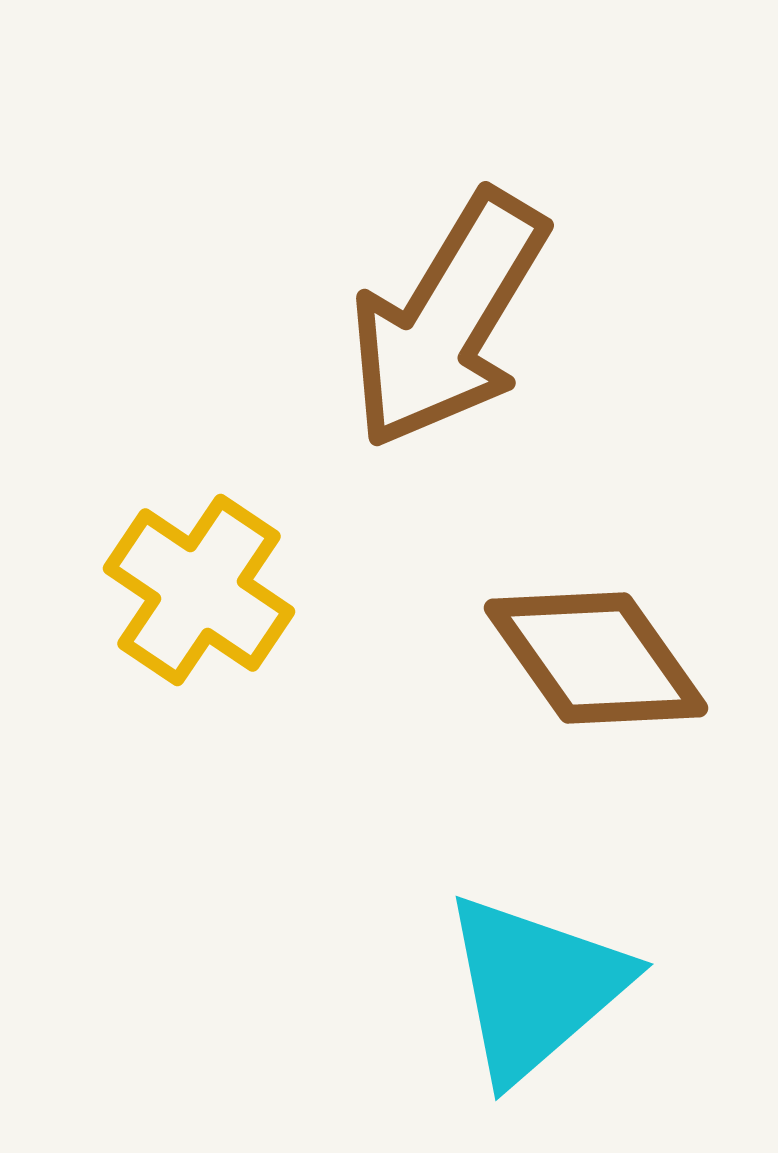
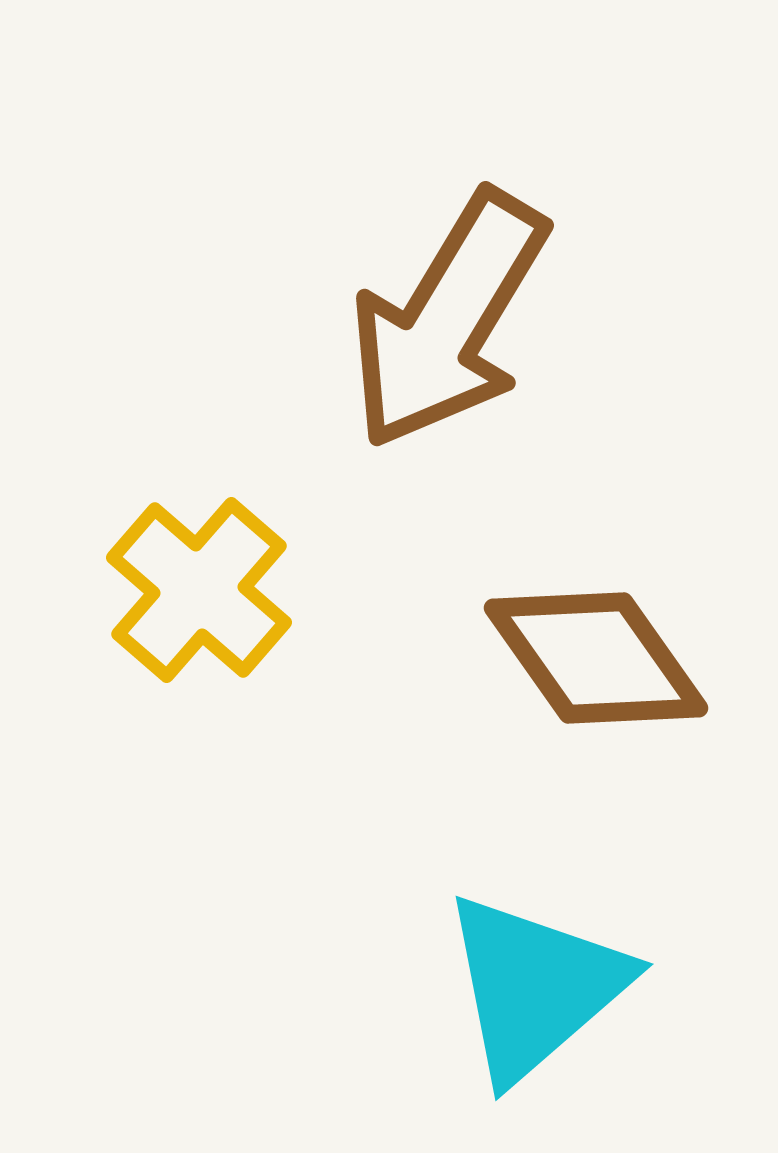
yellow cross: rotated 7 degrees clockwise
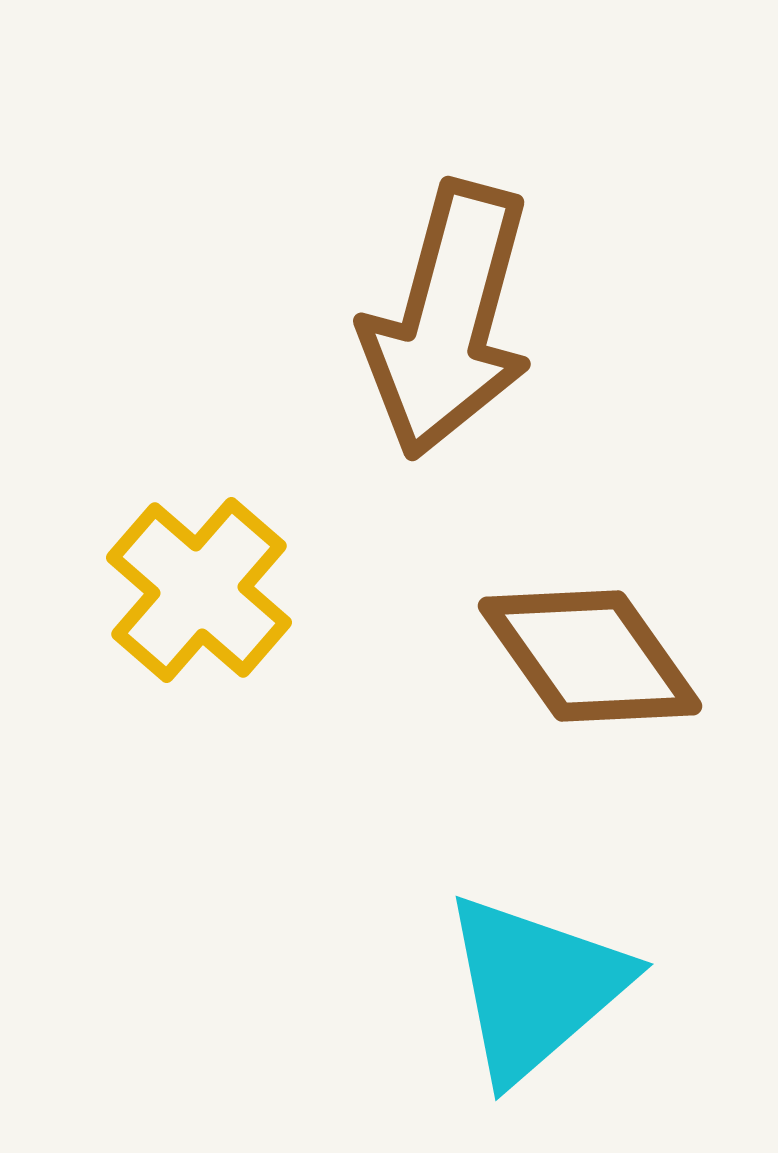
brown arrow: rotated 16 degrees counterclockwise
brown diamond: moved 6 px left, 2 px up
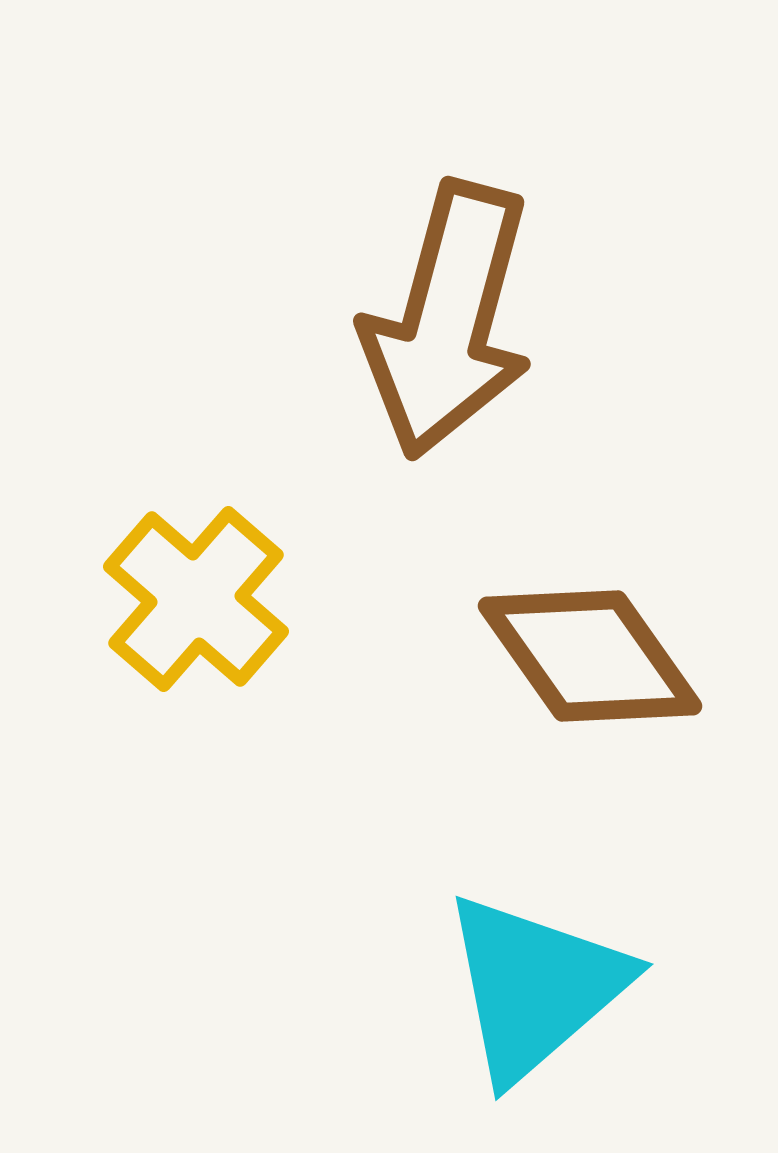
yellow cross: moved 3 px left, 9 px down
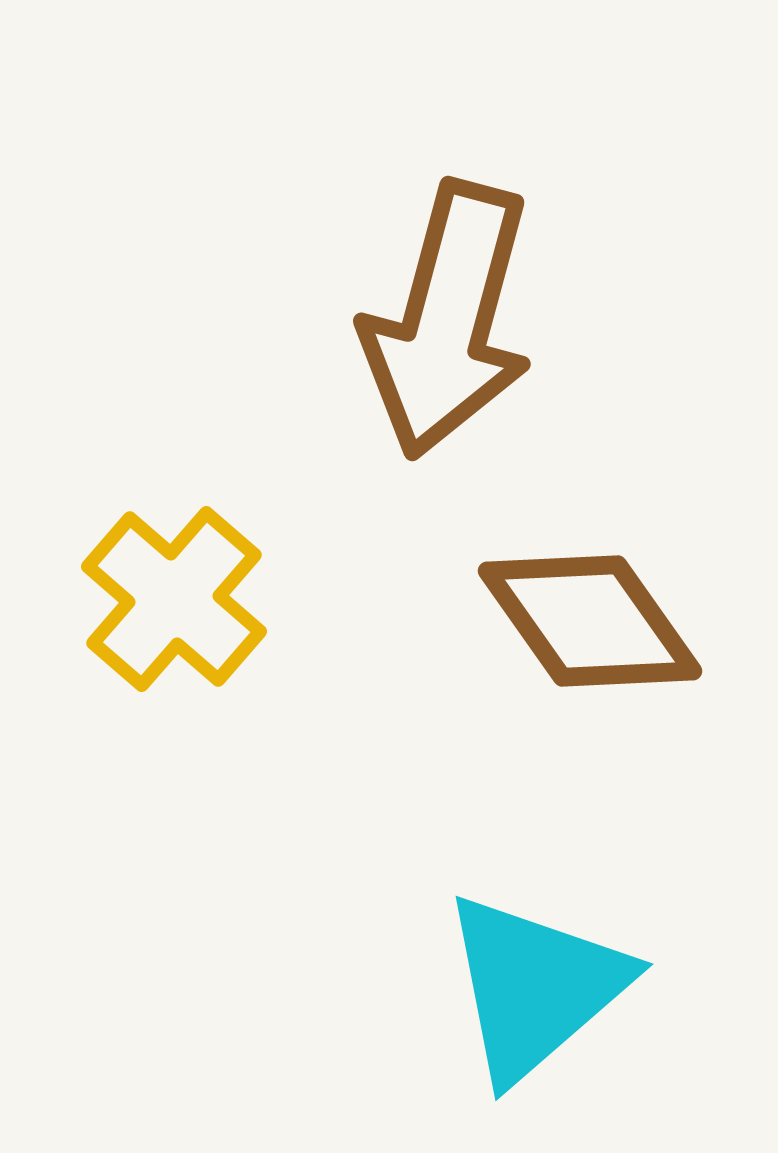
yellow cross: moved 22 px left
brown diamond: moved 35 px up
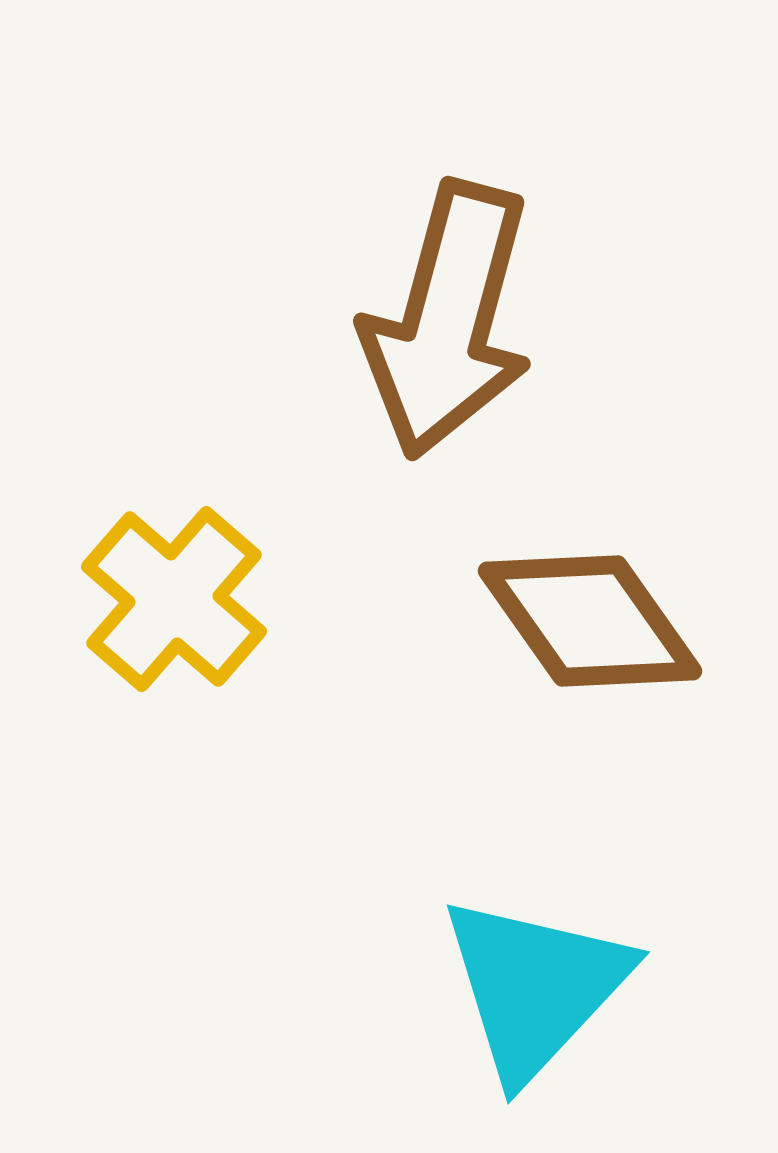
cyan triangle: rotated 6 degrees counterclockwise
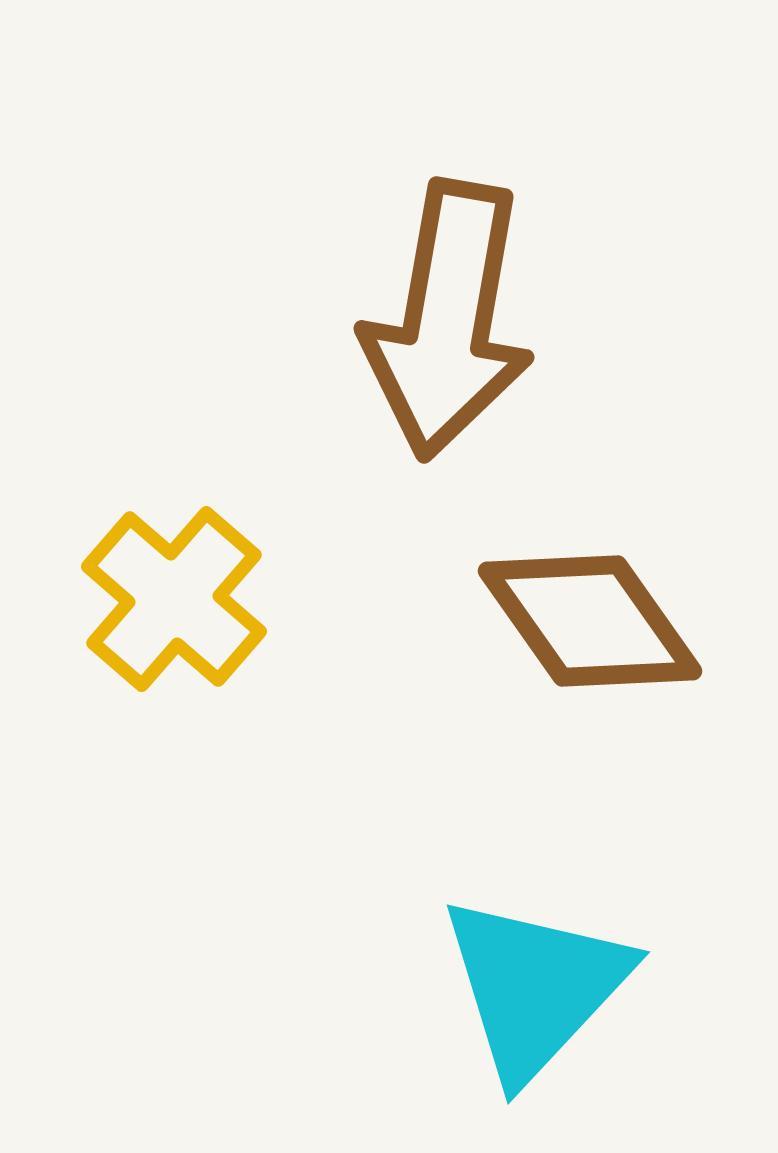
brown arrow: rotated 5 degrees counterclockwise
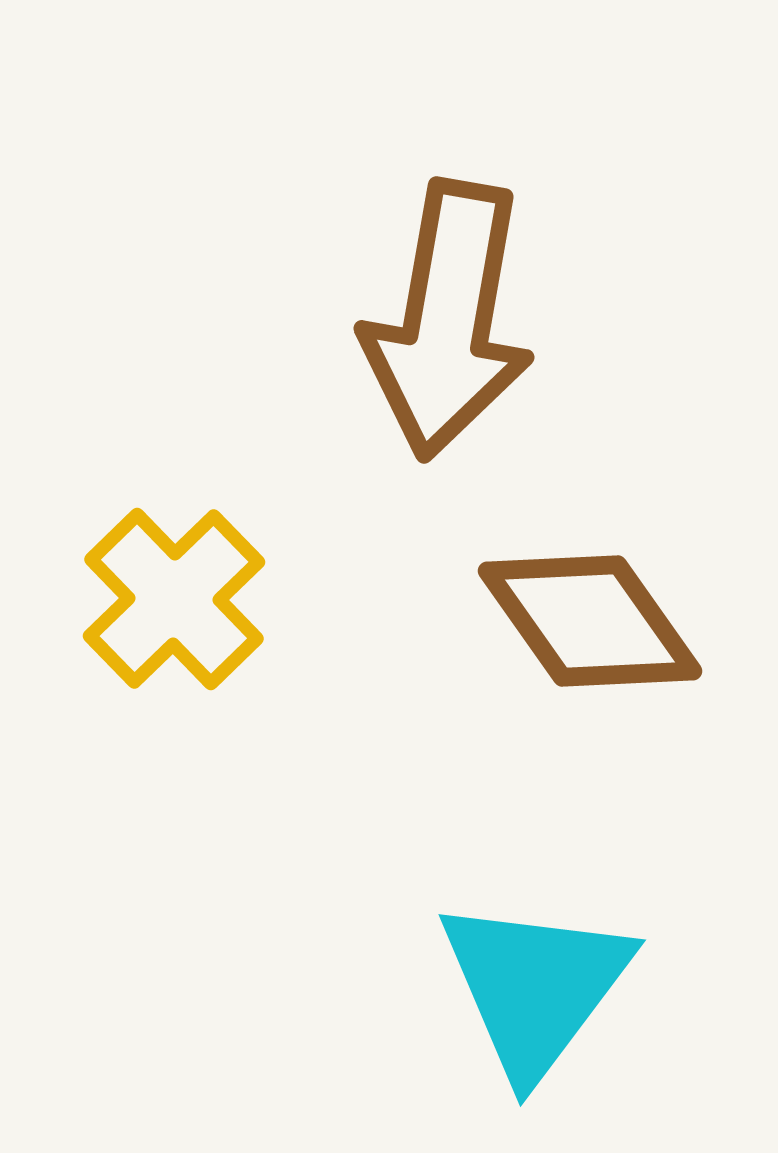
yellow cross: rotated 5 degrees clockwise
cyan triangle: rotated 6 degrees counterclockwise
